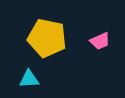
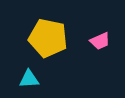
yellow pentagon: moved 1 px right
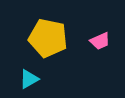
cyan triangle: rotated 25 degrees counterclockwise
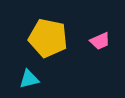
cyan triangle: rotated 15 degrees clockwise
